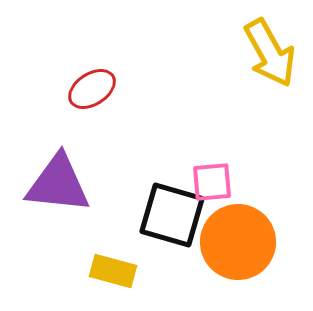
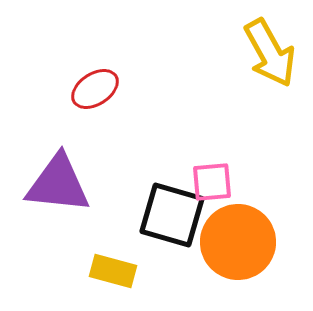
red ellipse: moved 3 px right
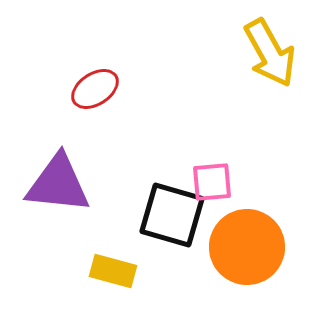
orange circle: moved 9 px right, 5 px down
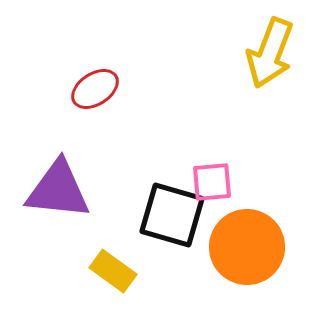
yellow arrow: rotated 50 degrees clockwise
purple triangle: moved 6 px down
yellow rectangle: rotated 21 degrees clockwise
